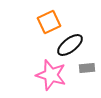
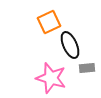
black ellipse: rotated 76 degrees counterclockwise
pink star: moved 3 px down
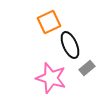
gray rectangle: rotated 35 degrees counterclockwise
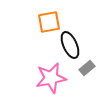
orange square: rotated 15 degrees clockwise
pink star: rotated 28 degrees counterclockwise
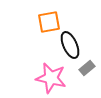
pink star: rotated 24 degrees clockwise
